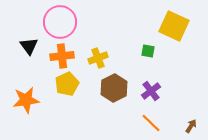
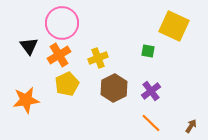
pink circle: moved 2 px right, 1 px down
orange cross: moved 3 px left, 1 px up; rotated 25 degrees counterclockwise
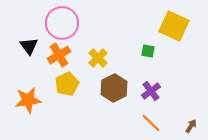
yellow cross: rotated 24 degrees counterclockwise
orange star: moved 2 px right
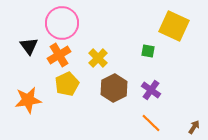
purple cross: moved 1 px up; rotated 18 degrees counterclockwise
brown arrow: moved 3 px right, 1 px down
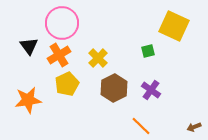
green square: rotated 24 degrees counterclockwise
orange line: moved 10 px left, 3 px down
brown arrow: rotated 144 degrees counterclockwise
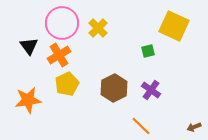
yellow cross: moved 30 px up
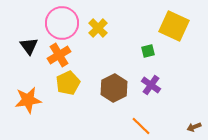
yellow pentagon: moved 1 px right, 1 px up
purple cross: moved 5 px up
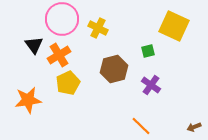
pink circle: moved 4 px up
yellow cross: rotated 18 degrees counterclockwise
black triangle: moved 5 px right, 1 px up
brown hexagon: moved 19 px up; rotated 12 degrees clockwise
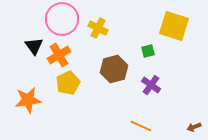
yellow square: rotated 8 degrees counterclockwise
black triangle: moved 1 px down
orange line: rotated 20 degrees counterclockwise
